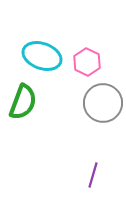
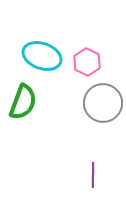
purple line: rotated 15 degrees counterclockwise
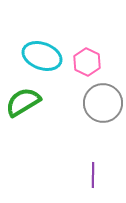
green semicircle: rotated 141 degrees counterclockwise
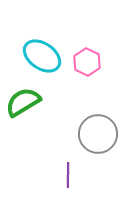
cyan ellipse: rotated 15 degrees clockwise
gray circle: moved 5 px left, 31 px down
purple line: moved 25 px left
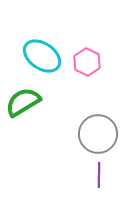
purple line: moved 31 px right
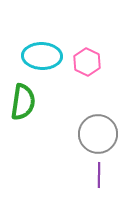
cyan ellipse: rotated 33 degrees counterclockwise
green semicircle: rotated 129 degrees clockwise
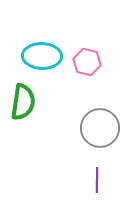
pink hexagon: rotated 12 degrees counterclockwise
gray circle: moved 2 px right, 6 px up
purple line: moved 2 px left, 5 px down
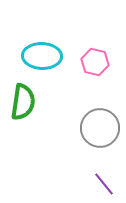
pink hexagon: moved 8 px right
purple line: moved 7 px right, 4 px down; rotated 40 degrees counterclockwise
